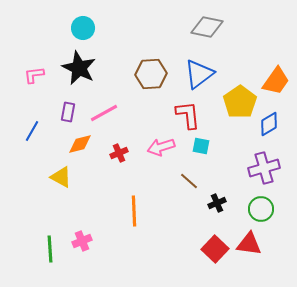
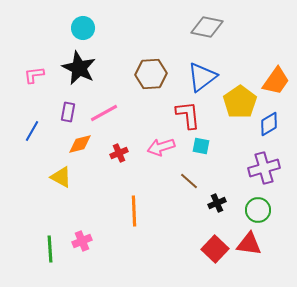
blue triangle: moved 3 px right, 3 px down
green circle: moved 3 px left, 1 px down
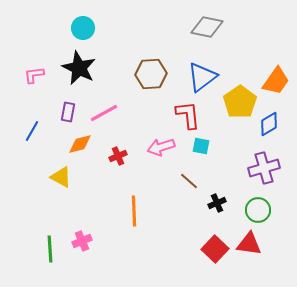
red cross: moved 1 px left, 3 px down
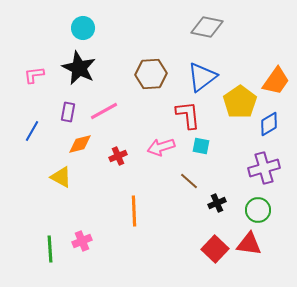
pink line: moved 2 px up
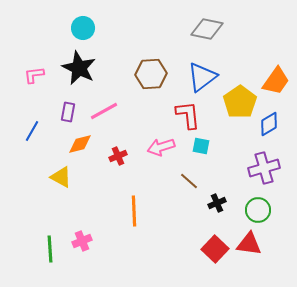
gray diamond: moved 2 px down
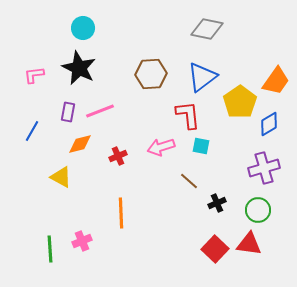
pink line: moved 4 px left; rotated 8 degrees clockwise
orange line: moved 13 px left, 2 px down
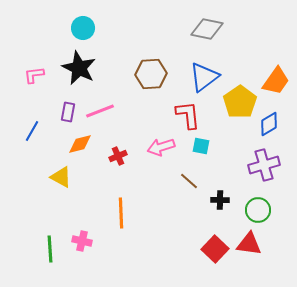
blue triangle: moved 2 px right
purple cross: moved 3 px up
black cross: moved 3 px right, 3 px up; rotated 24 degrees clockwise
pink cross: rotated 36 degrees clockwise
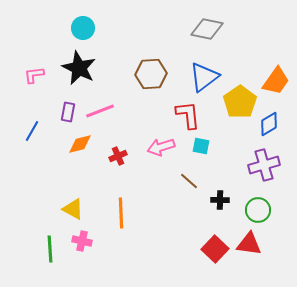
yellow triangle: moved 12 px right, 32 px down
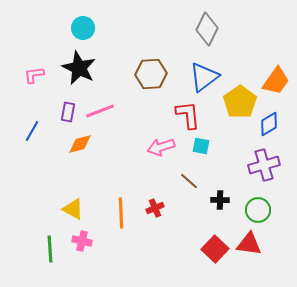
gray diamond: rotated 76 degrees counterclockwise
red cross: moved 37 px right, 52 px down
